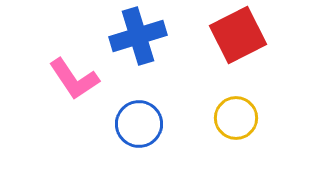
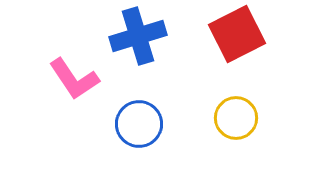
red square: moved 1 px left, 1 px up
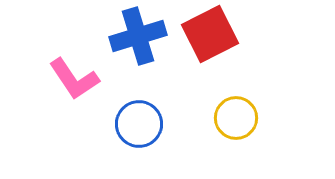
red square: moved 27 px left
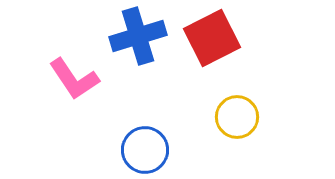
red square: moved 2 px right, 4 px down
yellow circle: moved 1 px right, 1 px up
blue circle: moved 6 px right, 26 px down
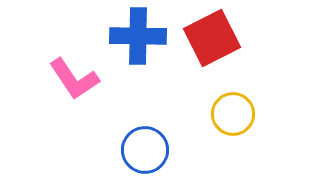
blue cross: rotated 18 degrees clockwise
yellow circle: moved 4 px left, 3 px up
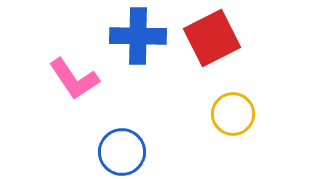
blue circle: moved 23 px left, 2 px down
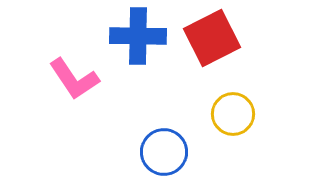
blue circle: moved 42 px right
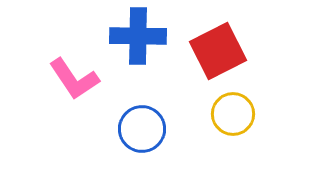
red square: moved 6 px right, 13 px down
blue circle: moved 22 px left, 23 px up
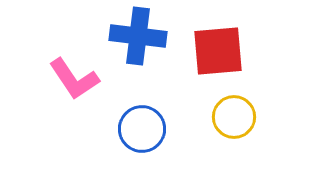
blue cross: rotated 6 degrees clockwise
red square: rotated 22 degrees clockwise
yellow circle: moved 1 px right, 3 px down
